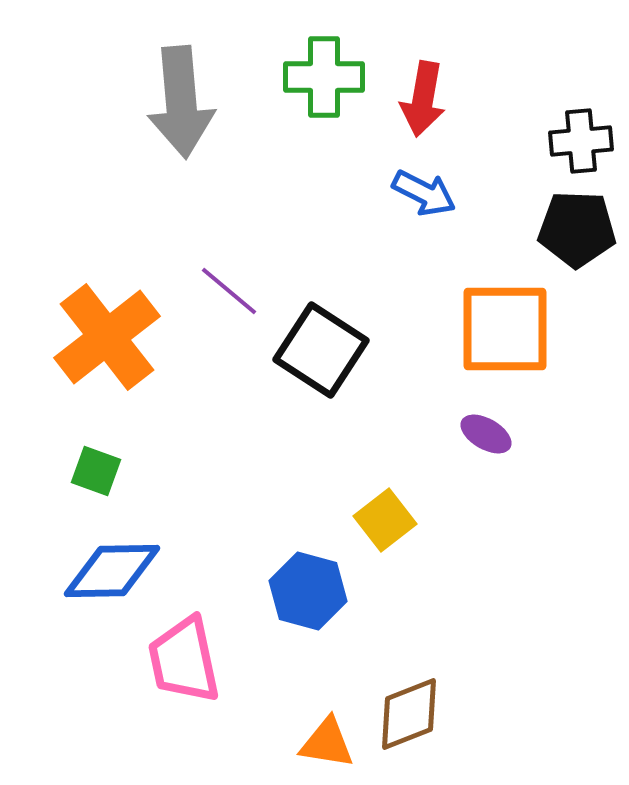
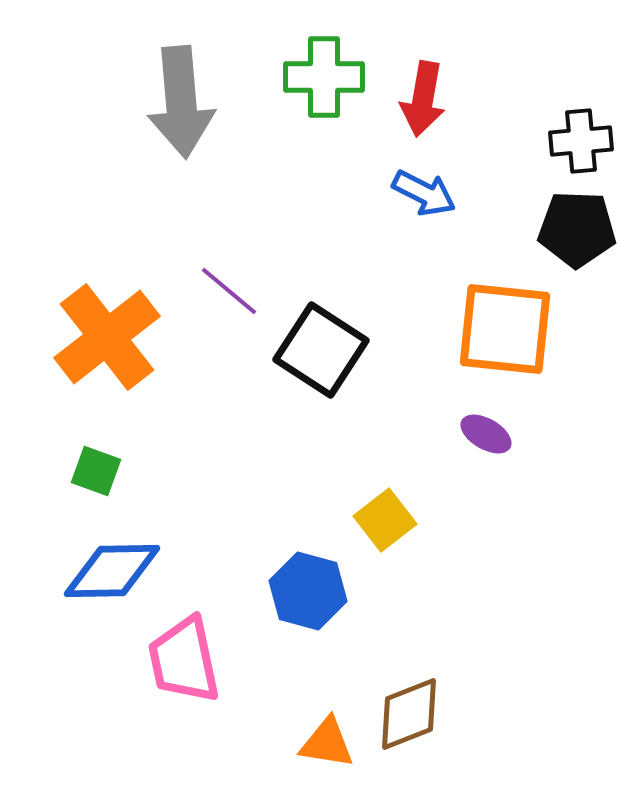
orange square: rotated 6 degrees clockwise
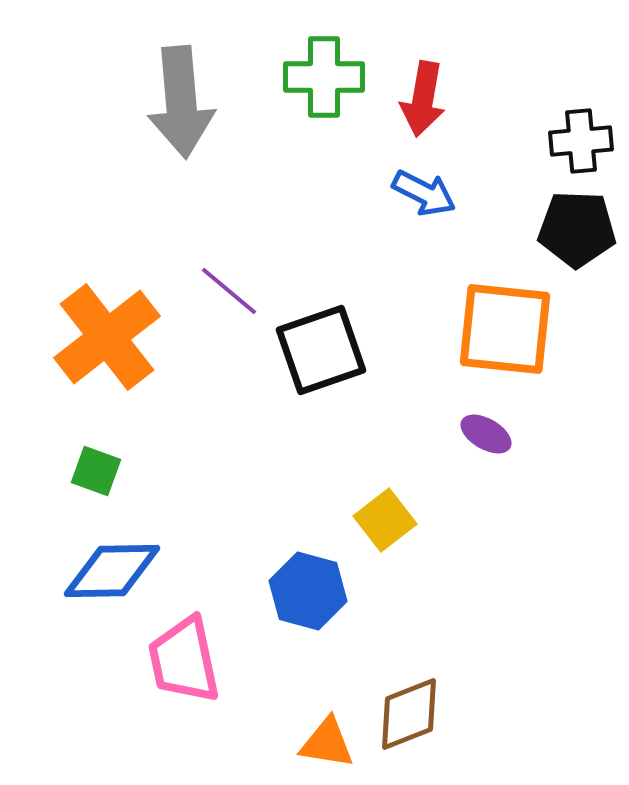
black square: rotated 38 degrees clockwise
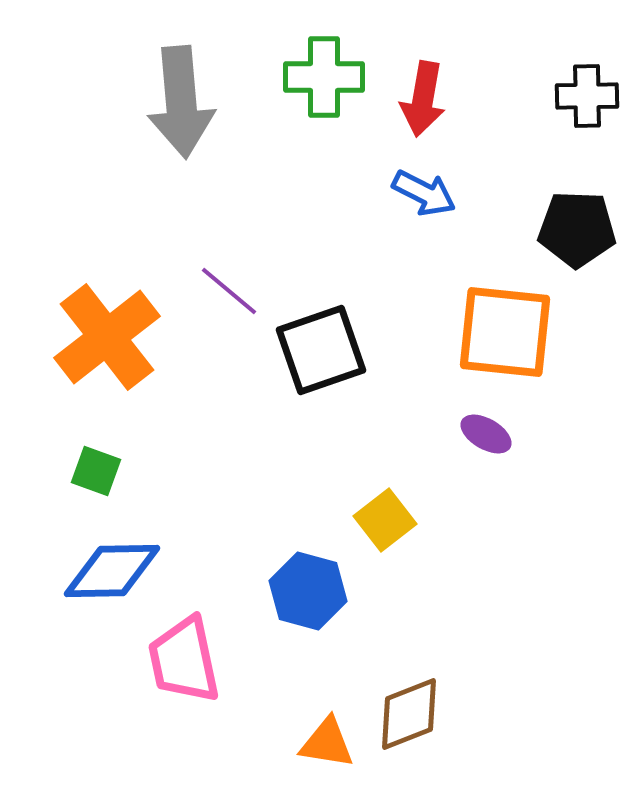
black cross: moved 6 px right, 45 px up; rotated 4 degrees clockwise
orange square: moved 3 px down
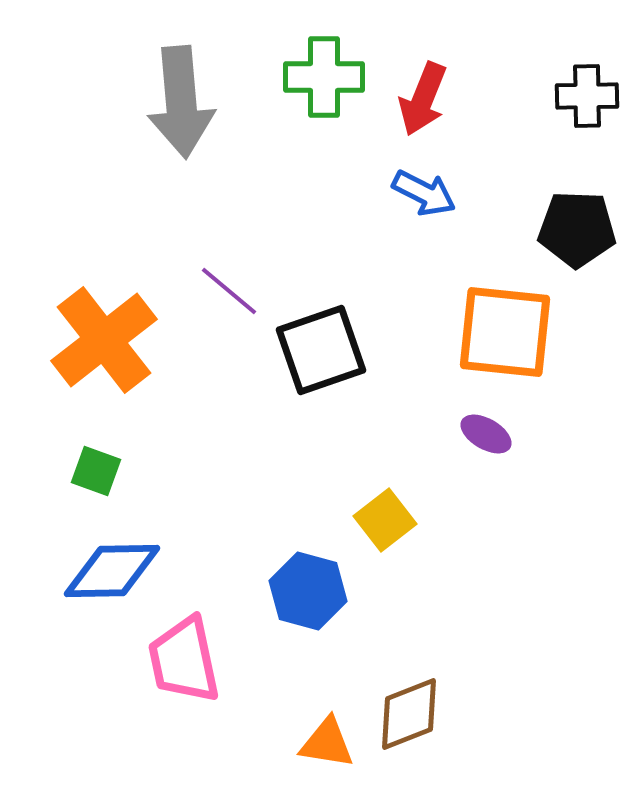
red arrow: rotated 12 degrees clockwise
orange cross: moved 3 px left, 3 px down
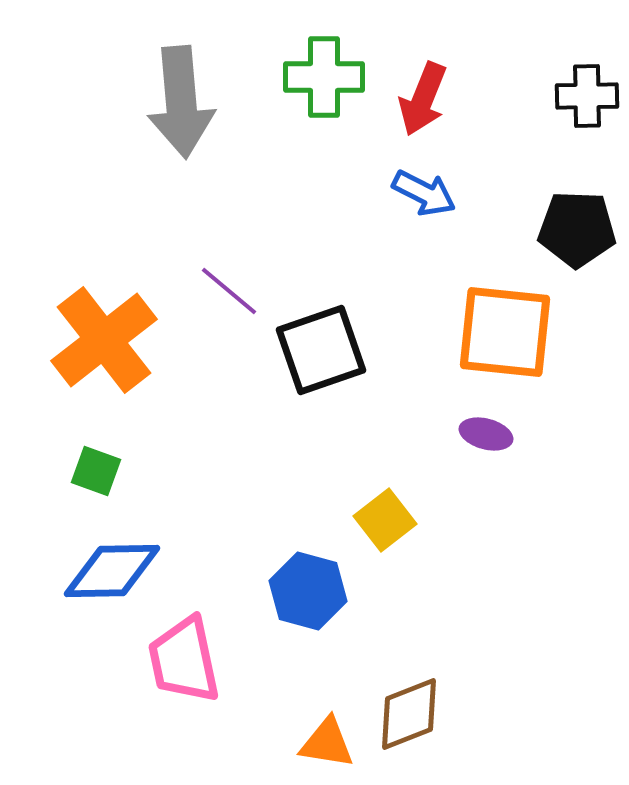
purple ellipse: rotated 15 degrees counterclockwise
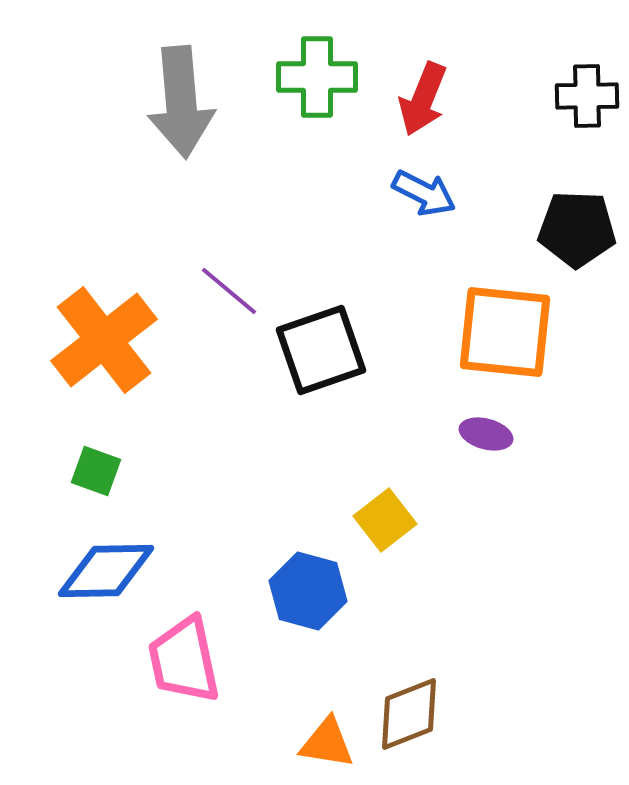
green cross: moved 7 px left
blue diamond: moved 6 px left
